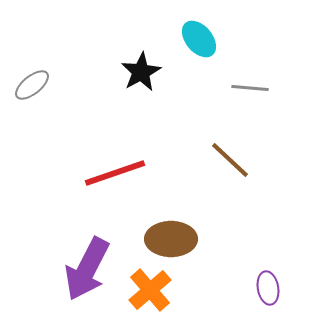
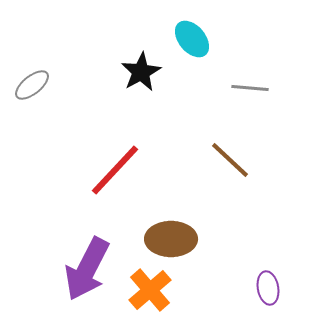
cyan ellipse: moved 7 px left
red line: moved 3 px up; rotated 28 degrees counterclockwise
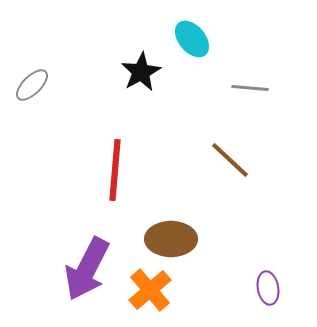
gray ellipse: rotated 6 degrees counterclockwise
red line: rotated 38 degrees counterclockwise
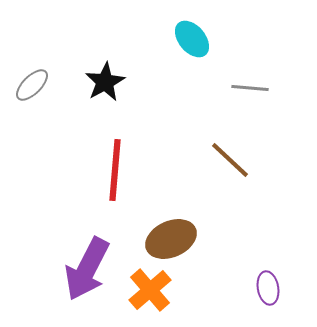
black star: moved 36 px left, 10 px down
brown ellipse: rotated 24 degrees counterclockwise
